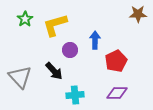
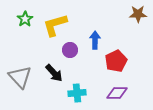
black arrow: moved 2 px down
cyan cross: moved 2 px right, 2 px up
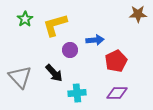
blue arrow: rotated 84 degrees clockwise
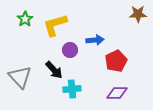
black arrow: moved 3 px up
cyan cross: moved 5 px left, 4 px up
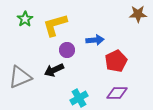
purple circle: moved 3 px left
black arrow: rotated 108 degrees clockwise
gray triangle: rotated 50 degrees clockwise
cyan cross: moved 7 px right, 9 px down; rotated 24 degrees counterclockwise
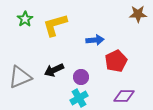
purple circle: moved 14 px right, 27 px down
purple diamond: moved 7 px right, 3 px down
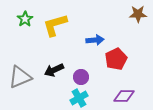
red pentagon: moved 2 px up
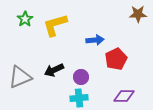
cyan cross: rotated 24 degrees clockwise
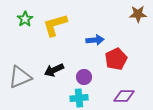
purple circle: moved 3 px right
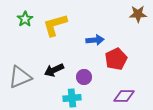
cyan cross: moved 7 px left
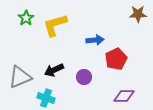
green star: moved 1 px right, 1 px up
cyan cross: moved 26 px left; rotated 24 degrees clockwise
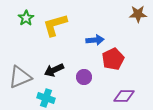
red pentagon: moved 3 px left
